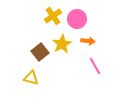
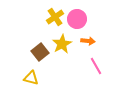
yellow cross: moved 2 px right, 1 px down
pink line: moved 1 px right
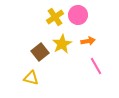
pink circle: moved 1 px right, 4 px up
orange arrow: rotated 16 degrees counterclockwise
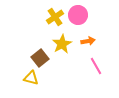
brown square: moved 6 px down
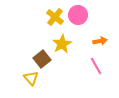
yellow cross: rotated 18 degrees counterclockwise
orange arrow: moved 12 px right
brown square: moved 2 px right, 1 px down
yellow triangle: rotated 35 degrees clockwise
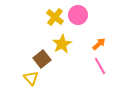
orange arrow: moved 1 px left, 3 px down; rotated 32 degrees counterclockwise
pink line: moved 4 px right
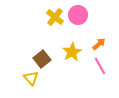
yellow star: moved 10 px right, 8 px down
